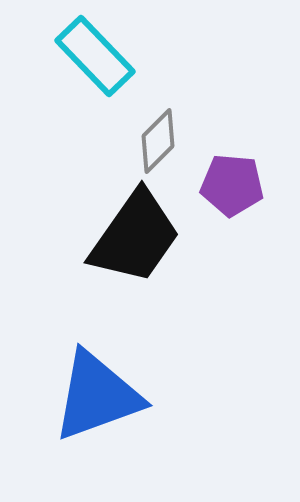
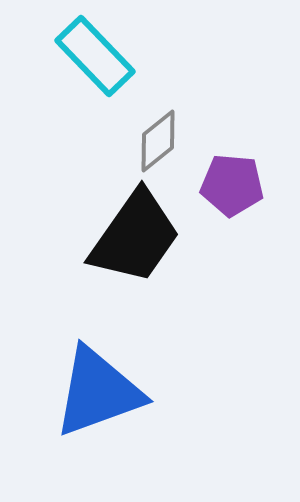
gray diamond: rotated 6 degrees clockwise
blue triangle: moved 1 px right, 4 px up
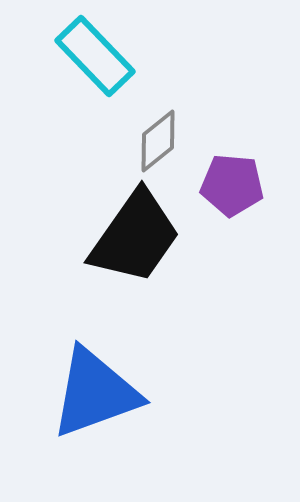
blue triangle: moved 3 px left, 1 px down
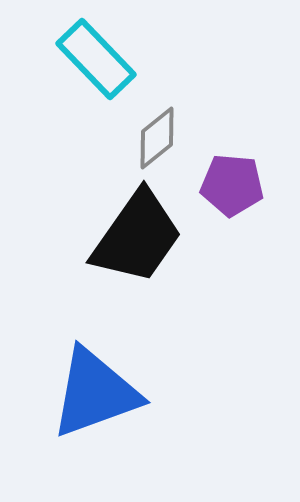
cyan rectangle: moved 1 px right, 3 px down
gray diamond: moved 1 px left, 3 px up
black trapezoid: moved 2 px right
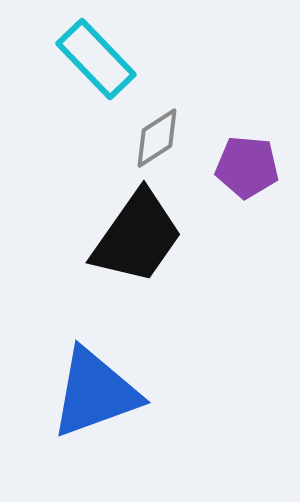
gray diamond: rotated 6 degrees clockwise
purple pentagon: moved 15 px right, 18 px up
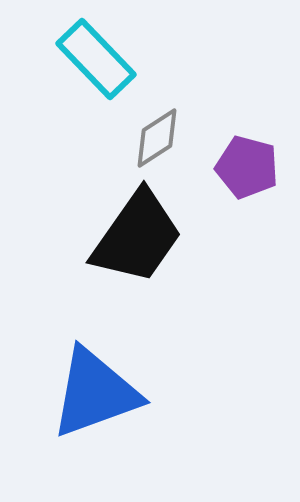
purple pentagon: rotated 10 degrees clockwise
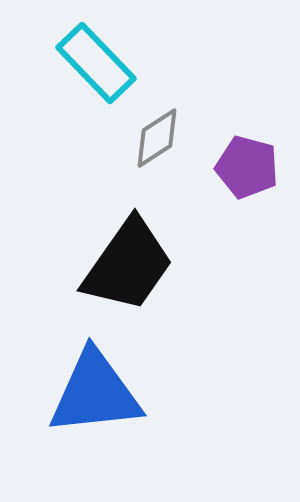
cyan rectangle: moved 4 px down
black trapezoid: moved 9 px left, 28 px down
blue triangle: rotated 14 degrees clockwise
